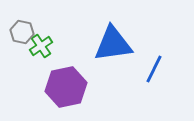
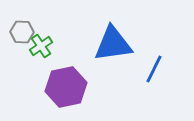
gray hexagon: rotated 10 degrees counterclockwise
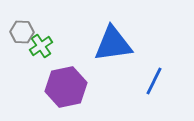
blue line: moved 12 px down
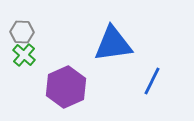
green cross: moved 17 px left, 9 px down; rotated 15 degrees counterclockwise
blue line: moved 2 px left
purple hexagon: rotated 12 degrees counterclockwise
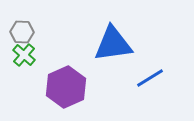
blue line: moved 2 px left, 3 px up; rotated 32 degrees clockwise
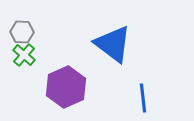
blue triangle: rotated 45 degrees clockwise
blue line: moved 7 px left, 20 px down; rotated 64 degrees counterclockwise
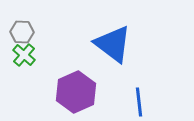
purple hexagon: moved 10 px right, 5 px down
blue line: moved 4 px left, 4 px down
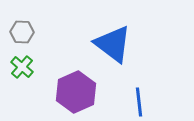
green cross: moved 2 px left, 12 px down
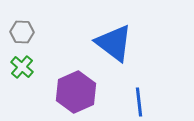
blue triangle: moved 1 px right, 1 px up
